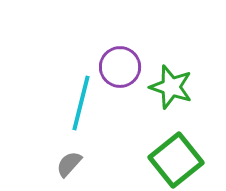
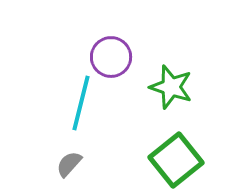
purple circle: moved 9 px left, 10 px up
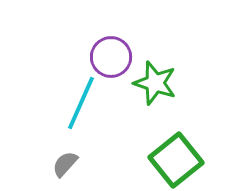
green star: moved 16 px left, 4 px up
cyan line: rotated 10 degrees clockwise
gray semicircle: moved 4 px left
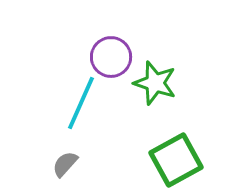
green square: rotated 10 degrees clockwise
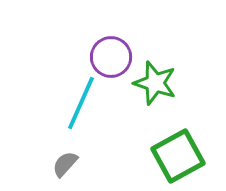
green square: moved 2 px right, 4 px up
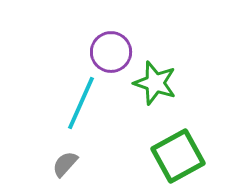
purple circle: moved 5 px up
